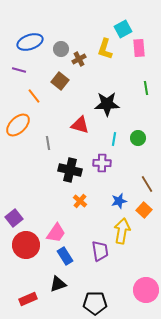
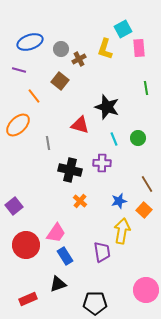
black star: moved 3 px down; rotated 20 degrees clockwise
cyan line: rotated 32 degrees counterclockwise
purple square: moved 12 px up
purple trapezoid: moved 2 px right, 1 px down
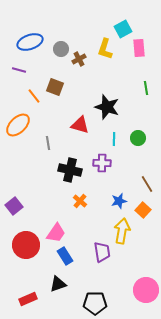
brown square: moved 5 px left, 6 px down; rotated 18 degrees counterclockwise
cyan line: rotated 24 degrees clockwise
orange square: moved 1 px left
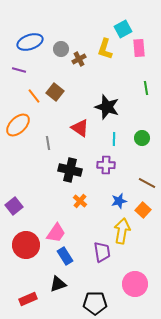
brown square: moved 5 px down; rotated 18 degrees clockwise
red triangle: moved 3 px down; rotated 18 degrees clockwise
green circle: moved 4 px right
purple cross: moved 4 px right, 2 px down
brown line: moved 1 px up; rotated 30 degrees counterclockwise
pink circle: moved 11 px left, 6 px up
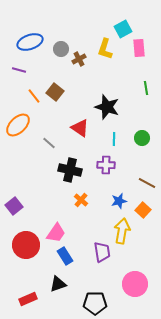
gray line: moved 1 px right; rotated 40 degrees counterclockwise
orange cross: moved 1 px right, 1 px up
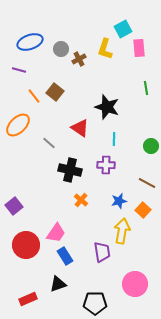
green circle: moved 9 px right, 8 px down
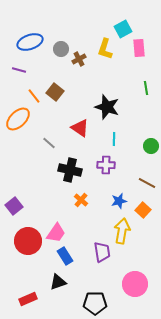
orange ellipse: moved 6 px up
red circle: moved 2 px right, 4 px up
black triangle: moved 2 px up
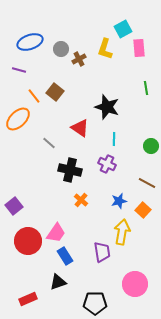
purple cross: moved 1 px right, 1 px up; rotated 24 degrees clockwise
yellow arrow: moved 1 px down
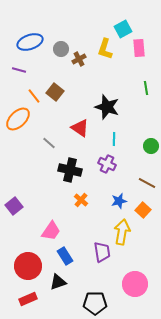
pink trapezoid: moved 5 px left, 2 px up
red circle: moved 25 px down
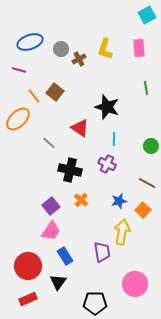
cyan square: moved 24 px right, 14 px up
purple square: moved 37 px right
black triangle: rotated 36 degrees counterclockwise
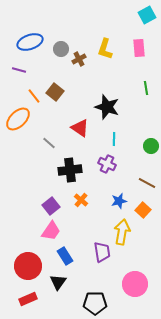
black cross: rotated 20 degrees counterclockwise
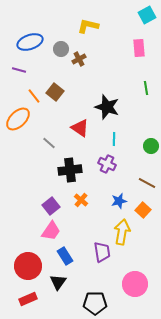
yellow L-shape: moved 17 px left, 23 px up; rotated 85 degrees clockwise
